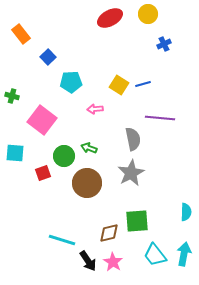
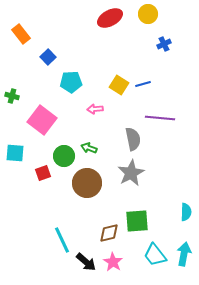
cyan line: rotated 48 degrees clockwise
black arrow: moved 2 px left, 1 px down; rotated 15 degrees counterclockwise
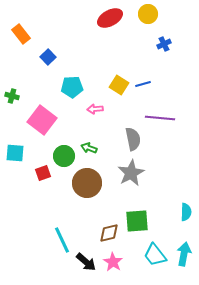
cyan pentagon: moved 1 px right, 5 px down
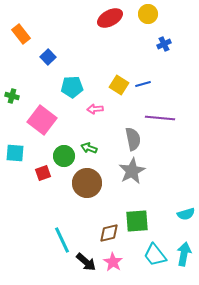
gray star: moved 1 px right, 2 px up
cyan semicircle: moved 2 px down; rotated 72 degrees clockwise
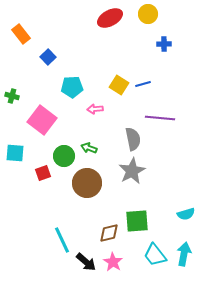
blue cross: rotated 24 degrees clockwise
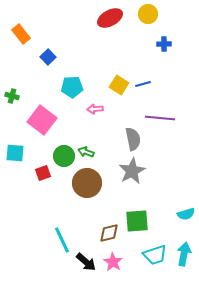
green arrow: moved 3 px left, 4 px down
cyan trapezoid: rotated 70 degrees counterclockwise
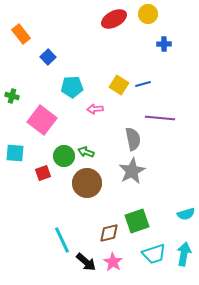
red ellipse: moved 4 px right, 1 px down
green square: rotated 15 degrees counterclockwise
cyan trapezoid: moved 1 px left, 1 px up
